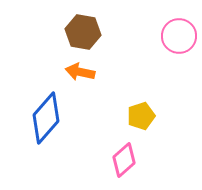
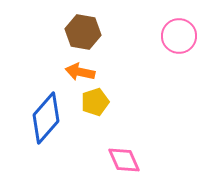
yellow pentagon: moved 46 px left, 14 px up
pink diamond: rotated 72 degrees counterclockwise
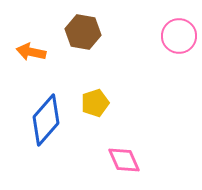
orange arrow: moved 49 px left, 20 px up
yellow pentagon: moved 1 px down
blue diamond: moved 2 px down
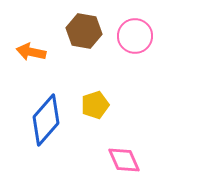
brown hexagon: moved 1 px right, 1 px up
pink circle: moved 44 px left
yellow pentagon: moved 2 px down
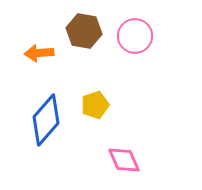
orange arrow: moved 8 px right, 1 px down; rotated 16 degrees counterclockwise
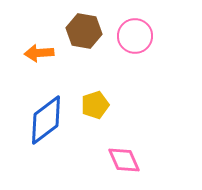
blue diamond: rotated 12 degrees clockwise
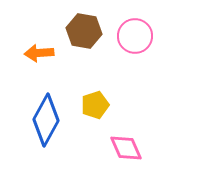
blue diamond: rotated 24 degrees counterclockwise
pink diamond: moved 2 px right, 12 px up
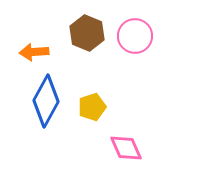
brown hexagon: moved 3 px right, 2 px down; rotated 12 degrees clockwise
orange arrow: moved 5 px left, 1 px up
yellow pentagon: moved 3 px left, 2 px down
blue diamond: moved 19 px up
